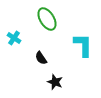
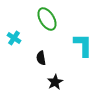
black semicircle: rotated 24 degrees clockwise
black star: rotated 21 degrees clockwise
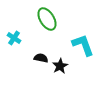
cyan L-shape: rotated 20 degrees counterclockwise
black semicircle: rotated 112 degrees clockwise
black star: moved 5 px right, 16 px up
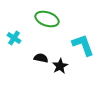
green ellipse: rotated 40 degrees counterclockwise
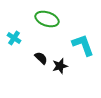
black semicircle: rotated 32 degrees clockwise
black star: rotated 14 degrees clockwise
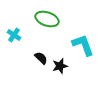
cyan cross: moved 3 px up
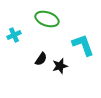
cyan cross: rotated 32 degrees clockwise
black semicircle: moved 1 px down; rotated 80 degrees clockwise
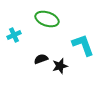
black semicircle: rotated 144 degrees counterclockwise
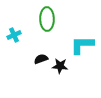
green ellipse: rotated 70 degrees clockwise
cyan L-shape: moved 1 px left; rotated 70 degrees counterclockwise
black star: rotated 21 degrees clockwise
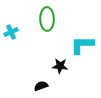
cyan cross: moved 3 px left, 3 px up
black semicircle: moved 27 px down
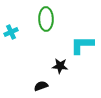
green ellipse: moved 1 px left
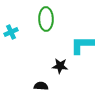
black semicircle: rotated 24 degrees clockwise
